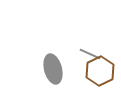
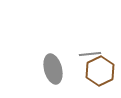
gray line: rotated 30 degrees counterclockwise
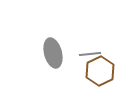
gray ellipse: moved 16 px up
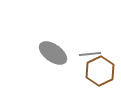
gray ellipse: rotated 40 degrees counterclockwise
